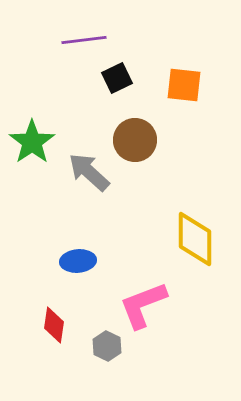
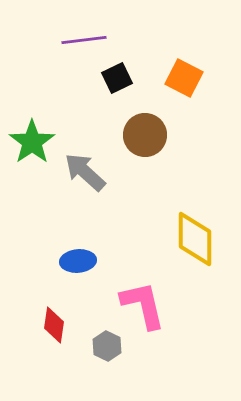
orange square: moved 7 px up; rotated 21 degrees clockwise
brown circle: moved 10 px right, 5 px up
gray arrow: moved 4 px left
pink L-shape: rotated 98 degrees clockwise
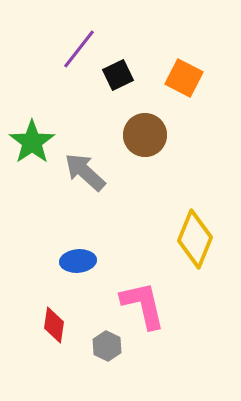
purple line: moved 5 px left, 9 px down; rotated 45 degrees counterclockwise
black square: moved 1 px right, 3 px up
yellow diamond: rotated 22 degrees clockwise
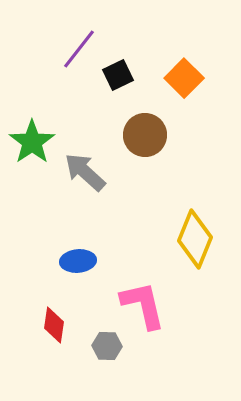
orange square: rotated 18 degrees clockwise
gray hexagon: rotated 24 degrees counterclockwise
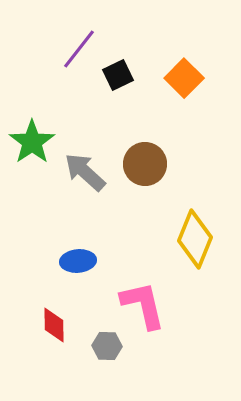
brown circle: moved 29 px down
red diamond: rotated 9 degrees counterclockwise
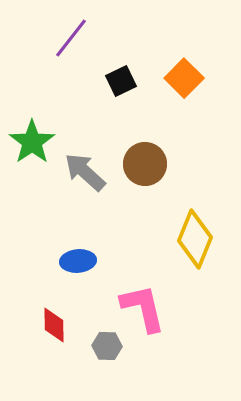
purple line: moved 8 px left, 11 px up
black square: moved 3 px right, 6 px down
pink L-shape: moved 3 px down
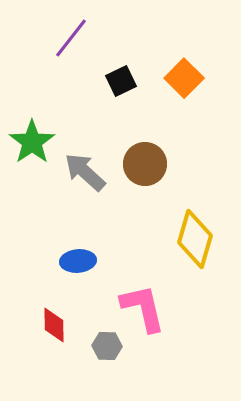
yellow diamond: rotated 6 degrees counterclockwise
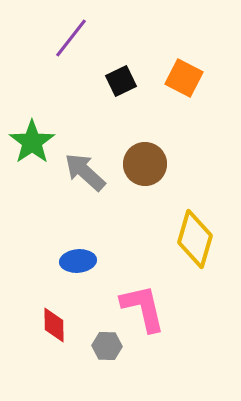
orange square: rotated 18 degrees counterclockwise
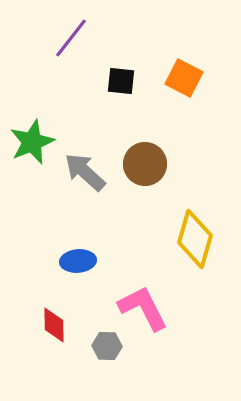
black square: rotated 32 degrees clockwise
green star: rotated 12 degrees clockwise
pink L-shape: rotated 14 degrees counterclockwise
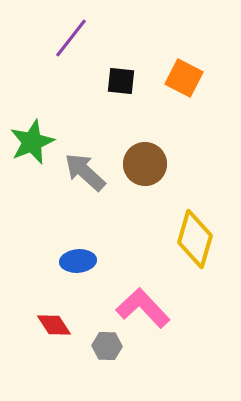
pink L-shape: rotated 16 degrees counterclockwise
red diamond: rotated 33 degrees counterclockwise
